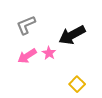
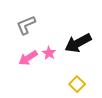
black arrow: moved 6 px right, 8 px down
pink arrow: moved 1 px right, 2 px down
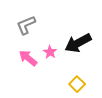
pink star: moved 1 px right, 1 px up
pink arrow: rotated 72 degrees clockwise
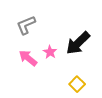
black arrow: rotated 16 degrees counterclockwise
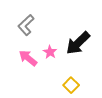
gray L-shape: rotated 20 degrees counterclockwise
yellow square: moved 6 px left, 1 px down
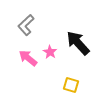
black arrow: rotated 92 degrees clockwise
yellow square: rotated 28 degrees counterclockwise
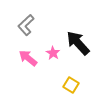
pink star: moved 3 px right, 1 px down
yellow square: rotated 14 degrees clockwise
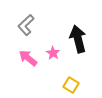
black arrow: moved 4 px up; rotated 28 degrees clockwise
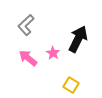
black arrow: rotated 40 degrees clockwise
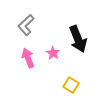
black arrow: rotated 132 degrees clockwise
pink arrow: rotated 30 degrees clockwise
